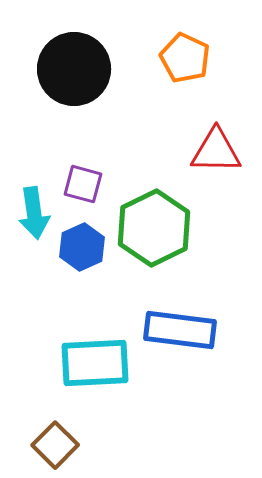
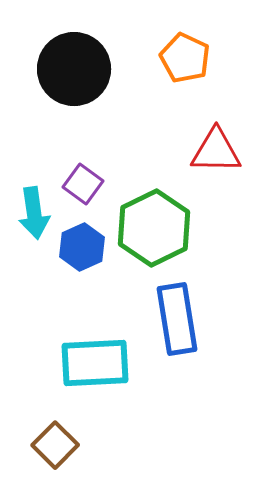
purple square: rotated 21 degrees clockwise
blue rectangle: moved 3 px left, 11 px up; rotated 74 degrees clockwise
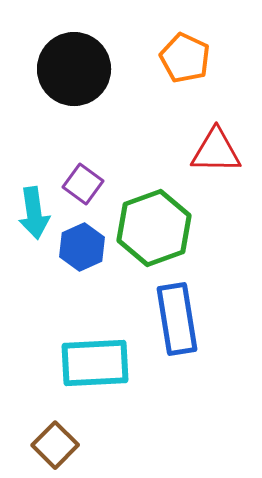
green hexagon: rotated 6 degrees clockwise
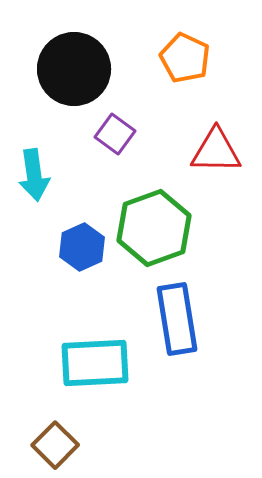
purple square: moved 32 px right, 50 px up
cyan arrow: moved 38 px up
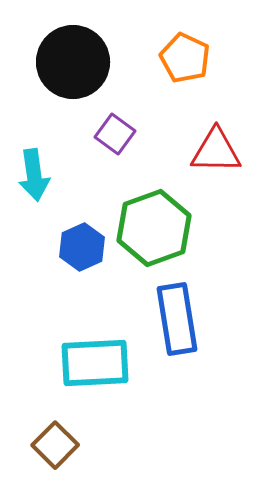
black circle: moved 1 px left, 7 px up
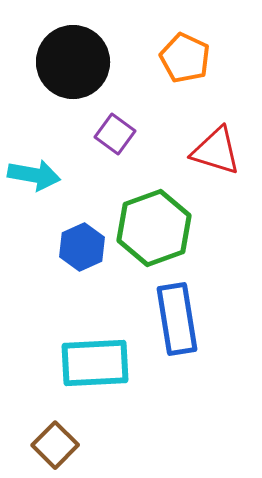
red triangle: rotated 16 degrees clockwise
cyan arrow: rotated 72 degrees counterclockwise
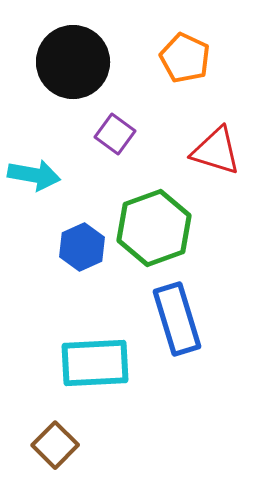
blue rectangle: rotated 8 degrees counterclockwise
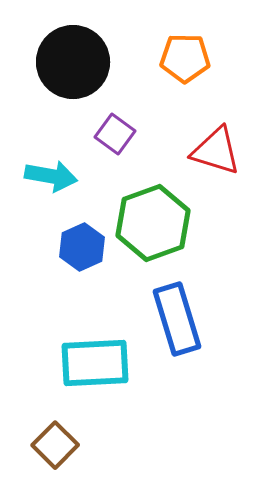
orange pentagon: rotated 24 degrees counterclockwise
cyan arrow: moved 17 px right, 1 px down
green hexagon: moved 1 px left, 5 px up
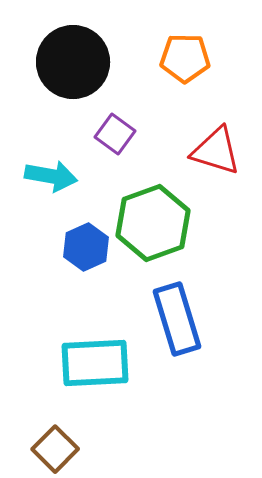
blue hexagon: moved 4 px right
brown square: moved 4 px down
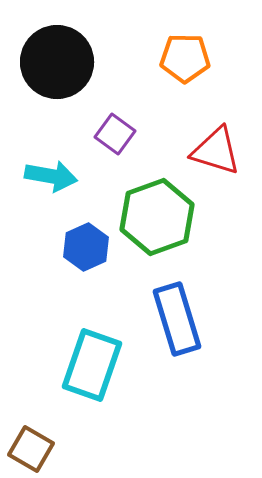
black circle: moved 16 px left
green hexagon: moved 4 px right, 6 px up
cyan rectangle: moved 3 px left, 2 px down; rotated 68 degrees counterclockwise
brown square: moved 24 px left; rotated 15 degrees counterclockwise
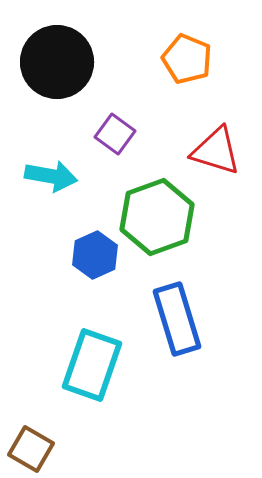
orange pentagon: moved 2 px right, 1 px down; rotated 21 degrees clockwise
blue hexagon: moved 9 px right, 8 px down
